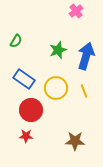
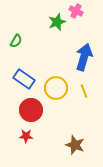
pink cross: rotated 24 degrees counterclockwise
green star: moved 1 px left, 28 px up
blue arrow: moved 2 px left, 1 px down
brown star: moved 4 px down; rotated 18 degrees clockwise
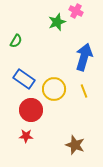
yellow circle: moved 2 px left, 1 px down
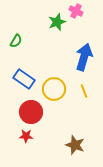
red circle: moved 2 px down
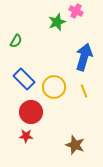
blue rectangle: rotated 10 degrees clockwise
yellow circle: moved 2 px up
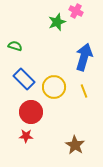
green semicircle: moved 1 px left, 5 px down; rotated 104 degrees counterclockwise
brown star: rotated 12 degrees clockwise
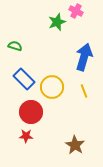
yellow circle: moved 2 px left
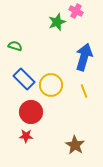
yellow circle: moved 1 px left, 2 px up
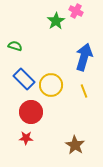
green star: moved 1 px left, 1 px up; rotated 12 degrees counterclockwise
red star: moved 2 px down
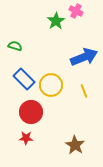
blue arrow: rotated 52 degrees clockwise
